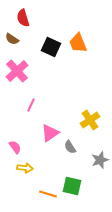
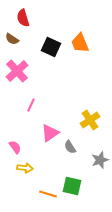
orange trapezoid: moved 2 px right
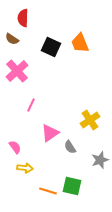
red semicircle: rotated 18 degrees clockwise
orange line: moved 3 px up
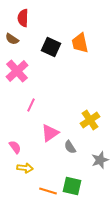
orange trapezoid: rotated 10 degrees clockwise
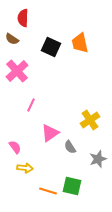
gray star: moved 2 px left, 1 px up
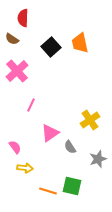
black square: rotated 24 degrees clockwise
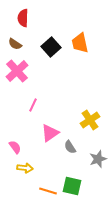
brown semicircle: moved 3 px right, 5 px down
pink line: moved 2 px right
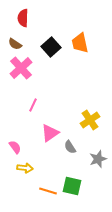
pink cross: moved 4 px right, 3 px up
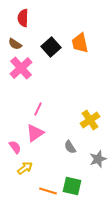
pink line: moved 5 px right, 4 px down
pink triangle: moved 15 px left
yellow arrow: rotated 42 degrees counterclockwise
